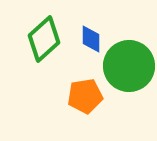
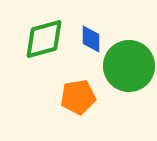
green diamond: rotated 27 degrees clockwise
orange pentagon: moved 7 px left, 1 px down
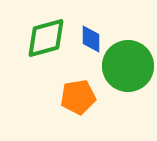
green diamond: moved 2 px right, 1 px up
green circle: moved 1 px left
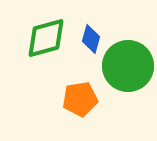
blue diamond: rotated 16 degrees clockwise
orange pentagon: moved 2 px right, 2 px down
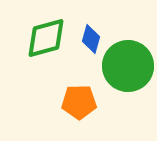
orange pentagon: moved 1 px left, 3 px down; rotated 8 degrees clockwise
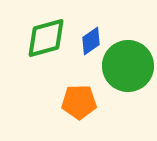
blue diamond: moved 2 px down; rotated 40 degrees clockwise
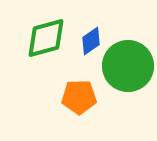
orange pentagon: moved 5 px up
